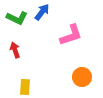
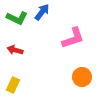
pink L-shape: moved 2 px right, 3 px down
red arrow: rotated 56 degrees counterclockwise
yellow rectangle: moved 12 px left, 2 px up; rotated 21 degrees clockwise
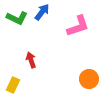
pink L-shape: moved 5 px right, 12 px up
red arrow: moved 16 px right, 10 px down; rotated 56 degrees clockwise
orange circle: moved 7 px right, 2 px down
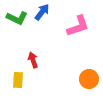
red arrow: moved 2 px right
yellow rectangle: moved 5 px right, 5 px up; rotated 21 degrees counterclockwise
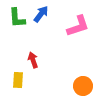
blue arrow: moved 1 px left, 2 px down
green L-shape: rotated 60 degrees clockwise
orange circle: moved 6 px left, 7 px down
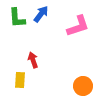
yellow rectangle: moved 2 px right
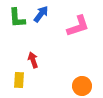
yellow rectangle: moved 1 px left
orange circle: moved 1 px left
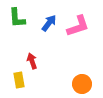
blue arrow: moved 8 px right, 9 px down
red arrow: moved 1 px left, 1 px down
yellow rectangle: rotated 14 degrees counterclockwise
orange circle: moved 2 px up
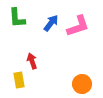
blue arrow: moved 2 px right
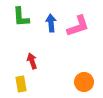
green L-shape: moved 4 px right, 1 px up
blue arrow: rotated 42 degrees counterclockwise
yellow rectangle: moved 2 px right, 4 px down
orange circle: moved 2 px right, 2 px up
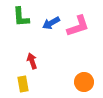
blue arrow: rotated 114 degrees counterclockwise
yellow rectangle: moved 2 px right
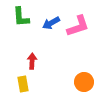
red arrow: rotated 21 degrees clockwise
